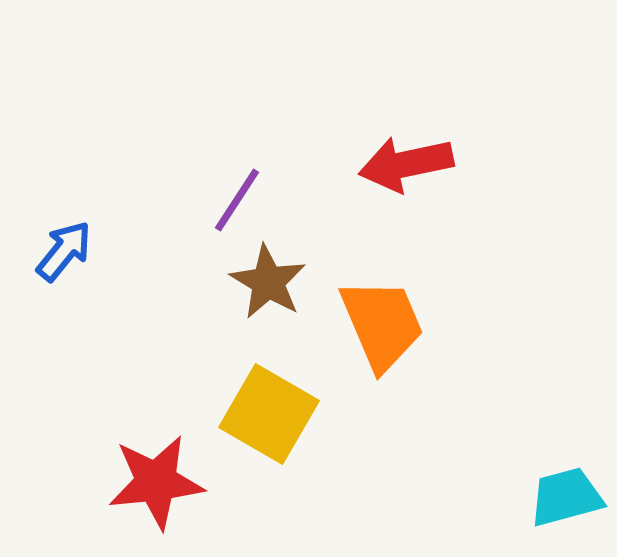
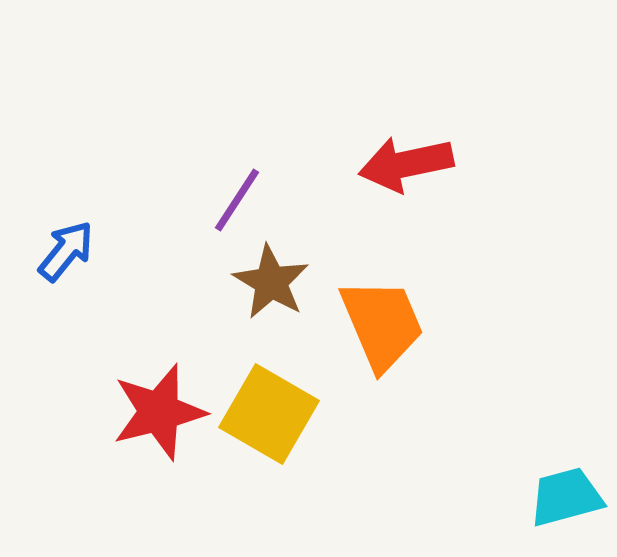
blue arrow: moved 2 px right
brown star: moved 3 px right
red star: moved 3 px right, 70 px up; rotated 8 degrees counterclockwise
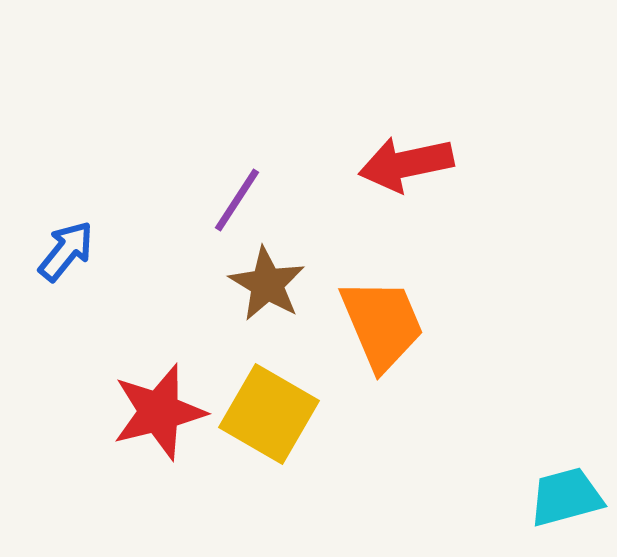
brown star: moved 4 px left, 2 px down
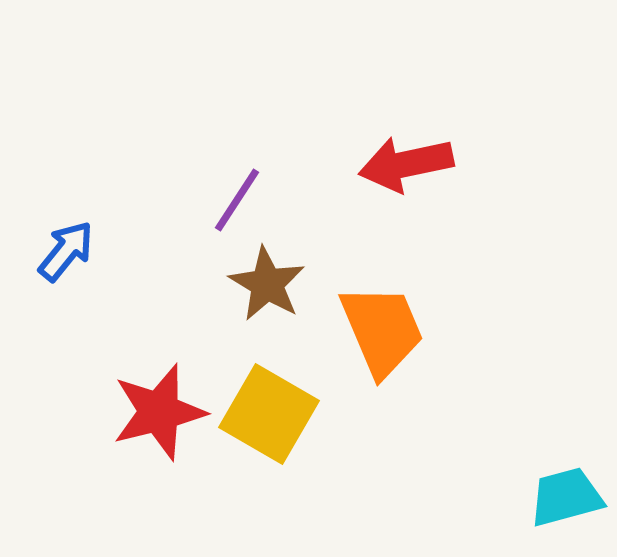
orange trapezoid: moved 6 px down
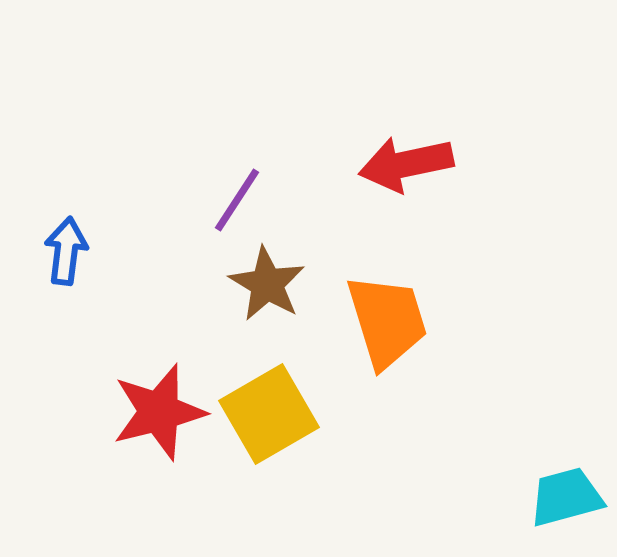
blue arrow: rotated 32 degrees counterclockwise
orange trapezoid: moved 5 px right, 9 px up; rotated 6 degrees clockwise
yellow square: rotated 30 degrees clockwise
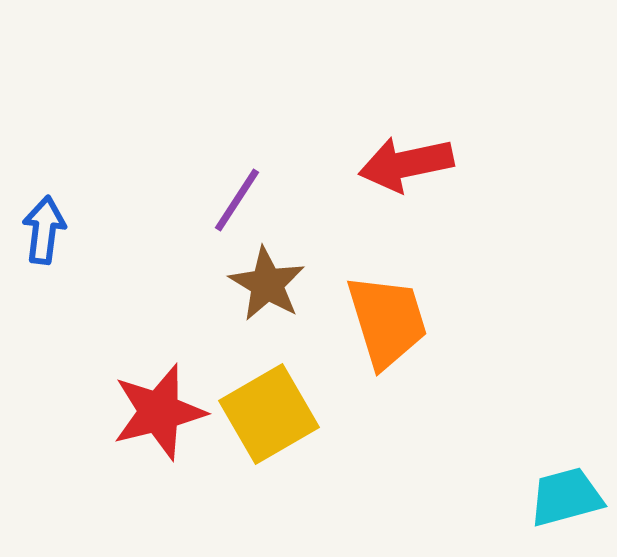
blue arrow: moved 22 px left, 21 px up
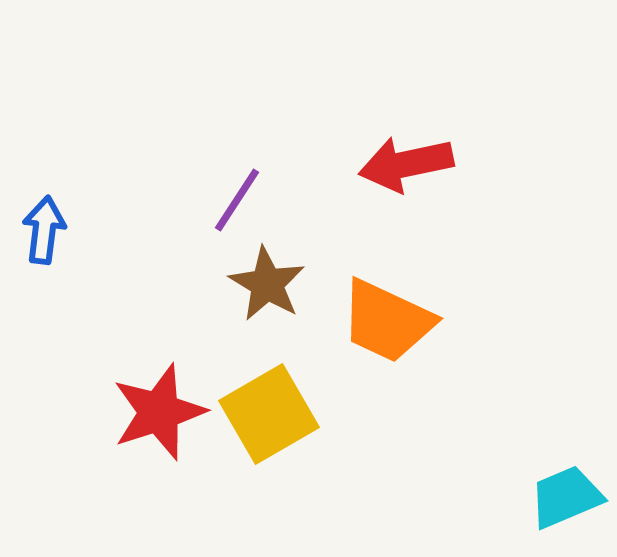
orange trapezoid: rotated 132 degrees clockwise
red star: rotated 4 degrees counterclockwise
cyan trapezoid: rotated 8 degrees counterclockwise
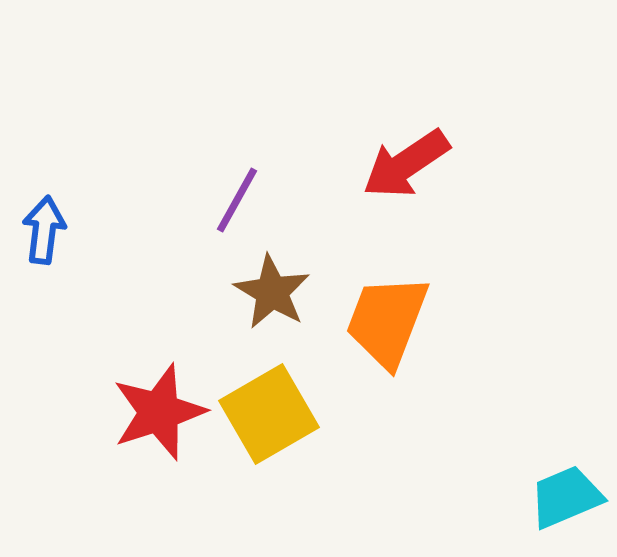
red arrow: rotated 22 degrees counterclockwise
purple line: rotated 4 degrees counterclockwise
brown star: moved 5 px right, 8 px down
orange trapezoid: rotated 86 degrees clockwise
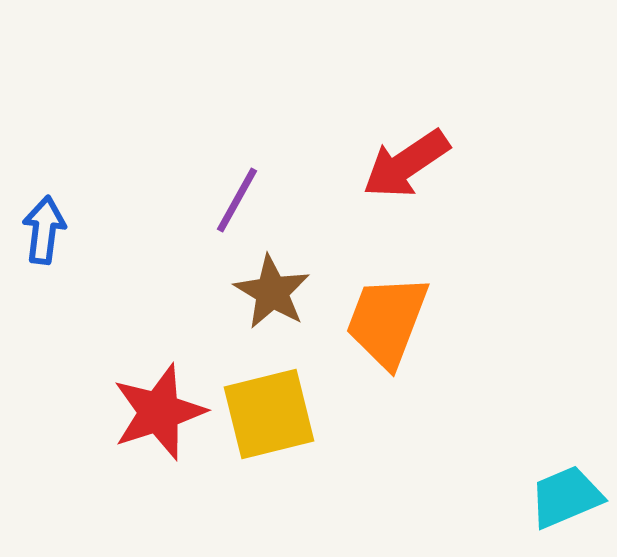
yellow square: rotated 16 degrees clockwise
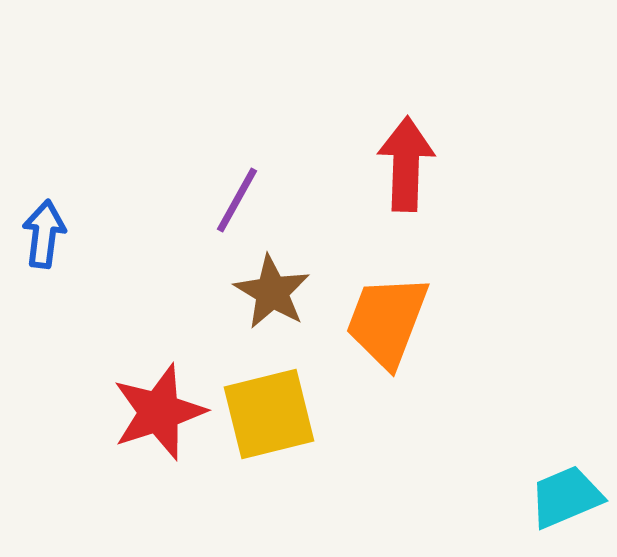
red arrow: rotated 126 degrees clockwise
blue arrow: moved 4 px down
